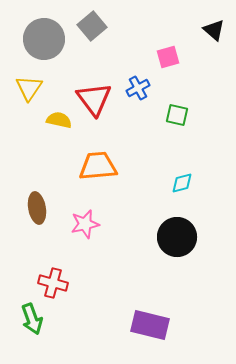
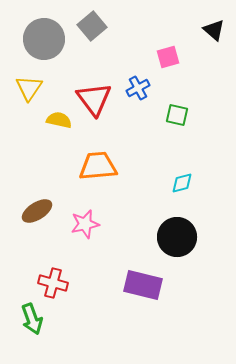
brown ellipse: moved 3 px down; rotated 68 degrees clockwise
purple rectangle: moved 7 px left, 40 px up
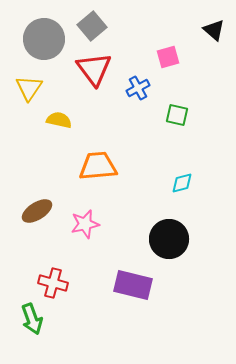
red triangle: moved 30 px up
black circle: moved 8 px left, 2 px down
purple rectangle: moved 10 px left
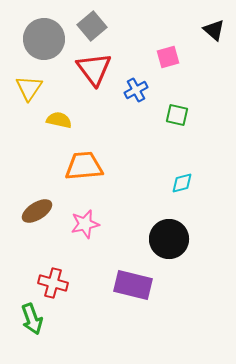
blue cross: moved 2 px left, 2 px down
orange trapezoid: moved 14 px left
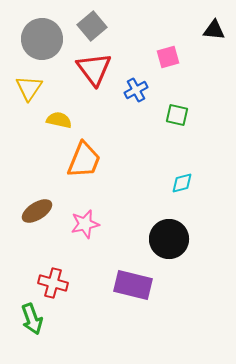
black triangle: rotated 35 degrees counterclockwise
gray circle: moved 2 px left
orange trapezoid: moved 6 px up; rotated 117 degrees clockwise
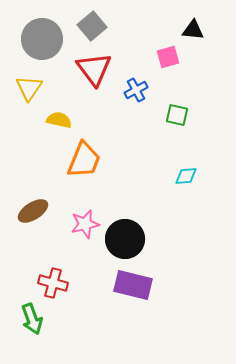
black triangle: moved 21 px left
cyan diamond: moved 4 px right, 7 px up; rotated 10 degrees clockwise
brown ellipse: moved 4 px left
black circle: moved 44 px left
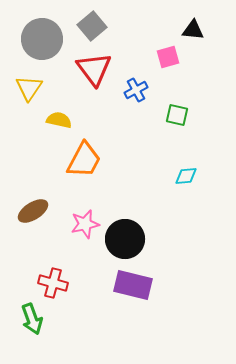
orange trapezoid: rotated 6 degrees clockwise
